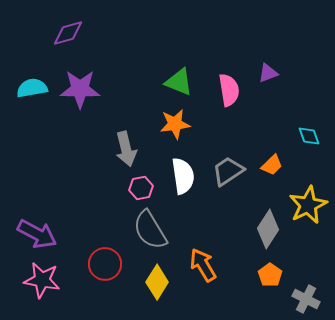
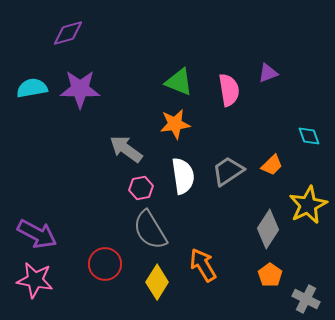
gray arrow: rotated 140 degrees clockwise
pink star: moved 7 px left
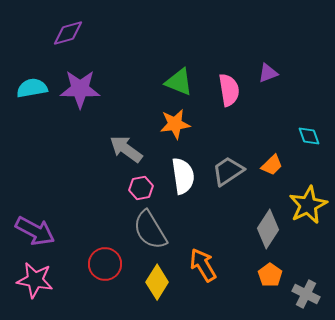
purple arrow: moved 2 px left, 3 px up
gray cross: moved 5 px up
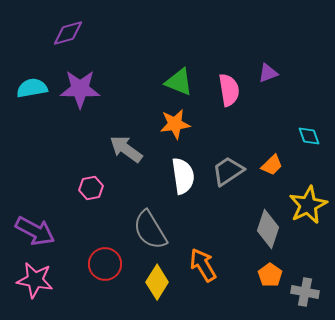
pink hexagon: moved 50 px left
gray diamond: rotated 15 degrees counterclockwise
gray cross: moved 1 px left, 2 px up; rotated 16 degrees counterclockwise
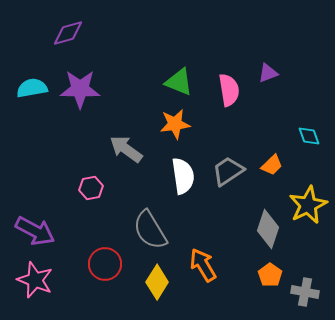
pink star: rotated 12 degrees clockwise
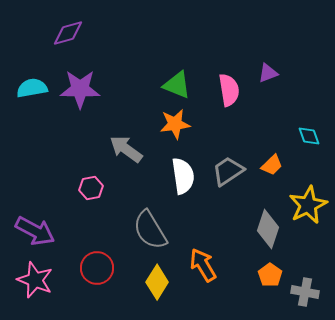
green triangle: moved 2 px left, 3 px down
red circle: moved 8 px left, 4 px down
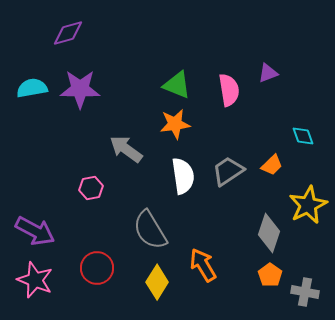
cyan diamond: moved 6 px left
gray diamond: moved 1 px right, 4 px down
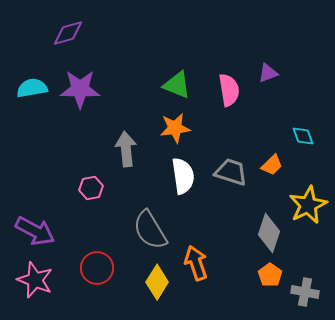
orange star: moved 4 px down
gray arrow: rotated 48 degrees clockwise
gray trapezoid: moved 3 px right, 1 px down; rotated 52 degrees clockwise
orange arrow: moved 7 px left, 2 px up; rotated 12 degrees clockwise
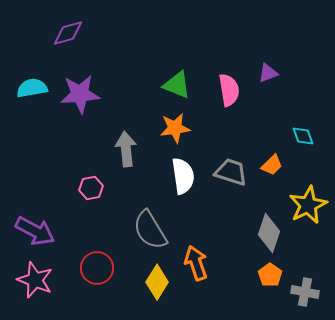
purple star: moved 5 px down; rotated 6 degrees counterclockwise
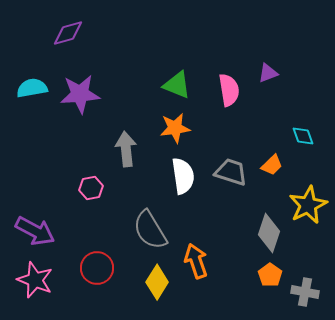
orange arrow: moved 2 px up
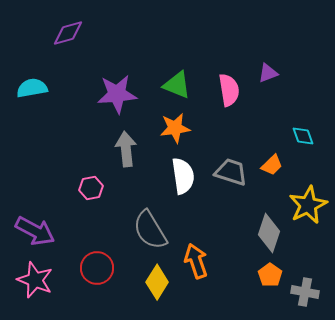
purple star: moved 37 px right
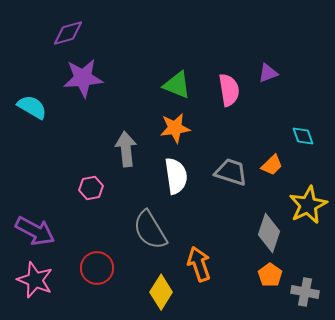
cyan semicircle: moved 19 px down; rotated 40 degrees clockwise
purple star: moved 34 px left, 16 px up
white semicircle: moved 7 px left
orange arrow: moved 3 px right, 3 px down
yellow diamond: moved 4 px right, 10 px down
